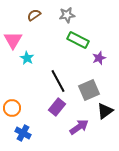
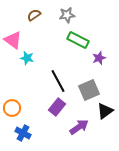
pink triangle: rotated 24 degrees counterclockwise
cyan star: rotated 16 degrees counterclockwise
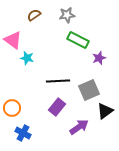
black line: rotated 65 degrees counterclockwise
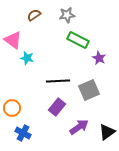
purple star: rotated 24 degrees counterclockwise
black triangle: moved 2 px right, 21 px down
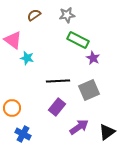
purple star: moved 6 px left
blue cross: moved 1 px down
